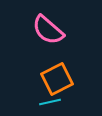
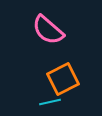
orange square: moved 6 px right
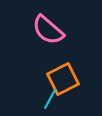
cyan line: moved 3 px up; rotated 50 degrees counterclockwise
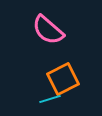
cyan line: rotated 45 degrees clockwise
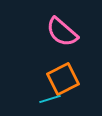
pink semicircle: moved 14 px right, 2 px down
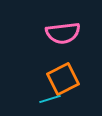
pink semicircle: moved 1 px right, 1 px down; rotated 48 degrees counterclockwise
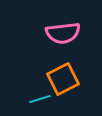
cyan line: moved 10 px left
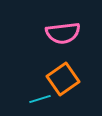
orange square: rotated 8 degrees counterclockwise
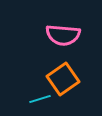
pink semicircle: moved 2 px down; rotated 12 degrees clockwise
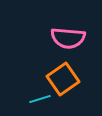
pink semicircle: moved 5 px right, 3 px down
